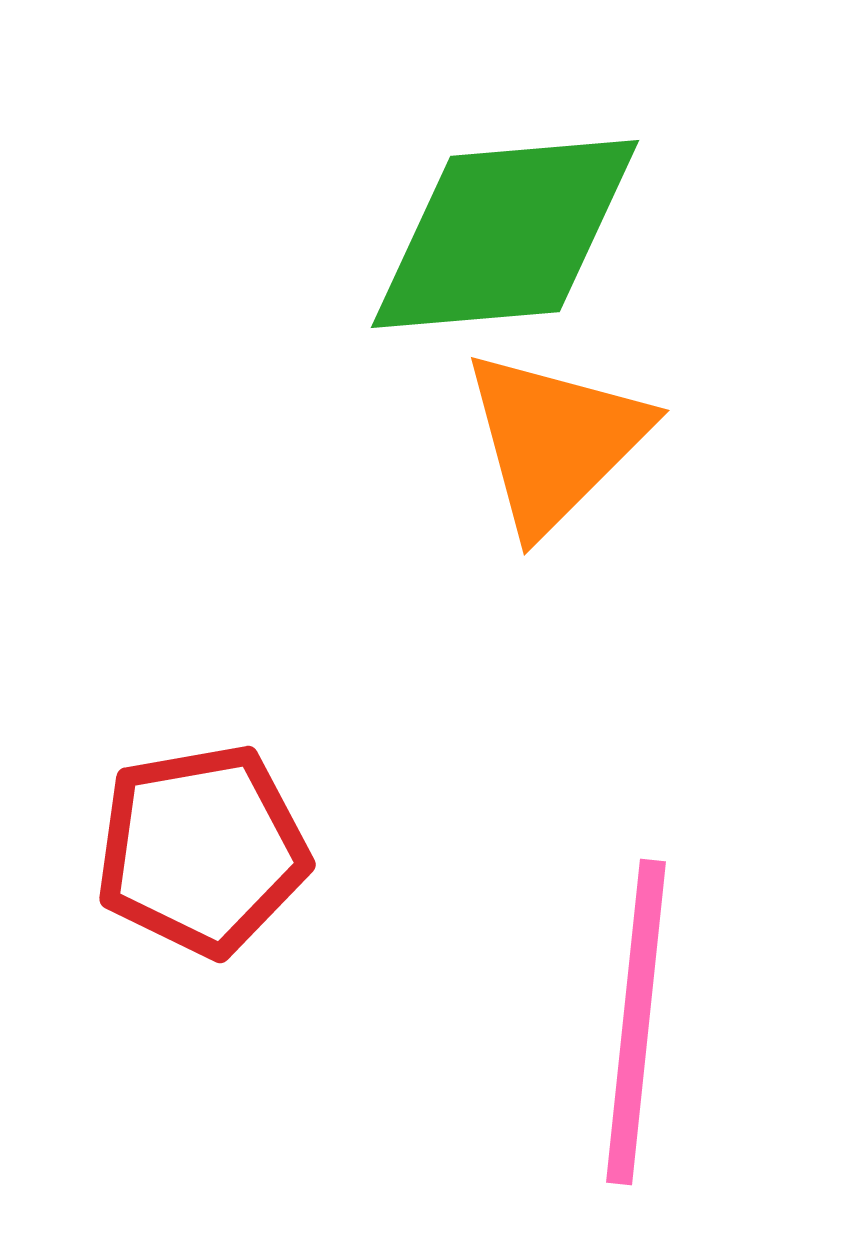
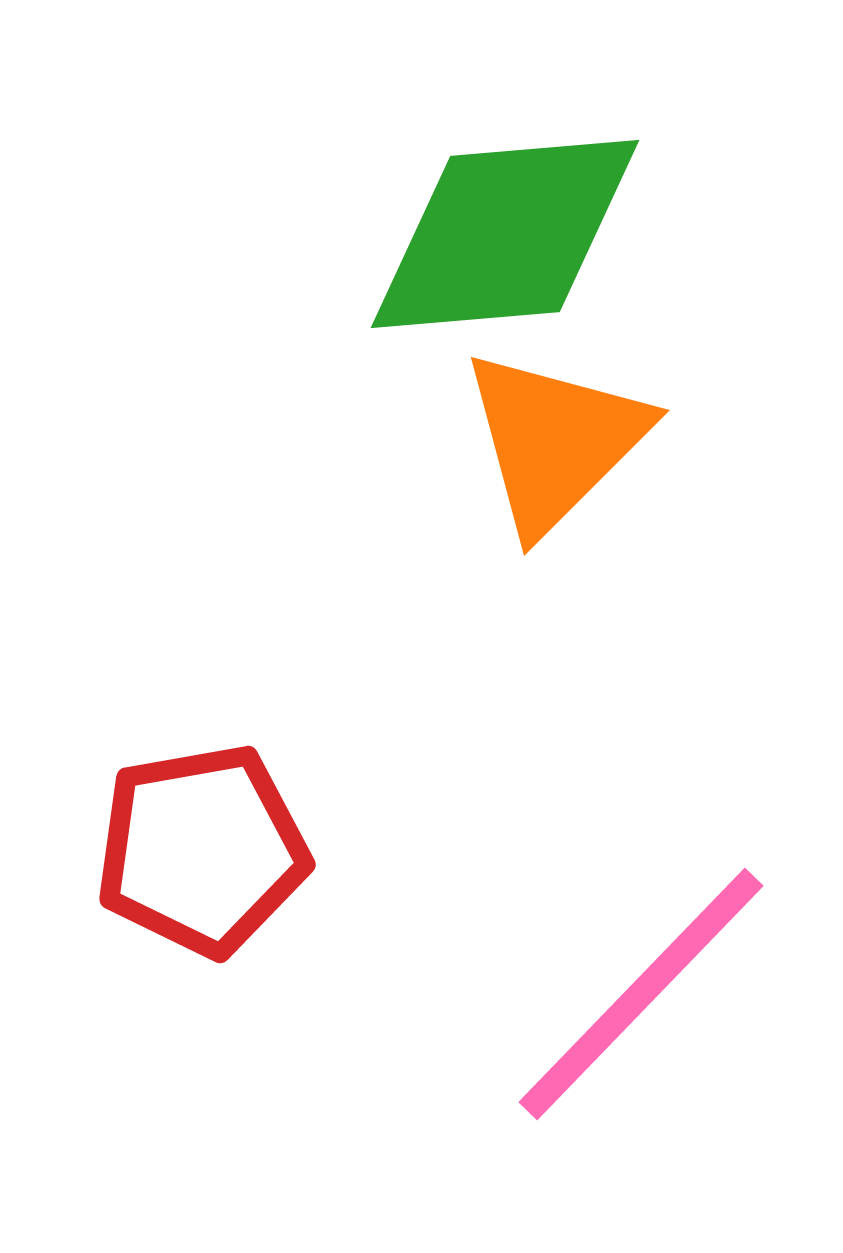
pink line: moved 5 px right, 28 px up; rotated 38 degrees clockwise
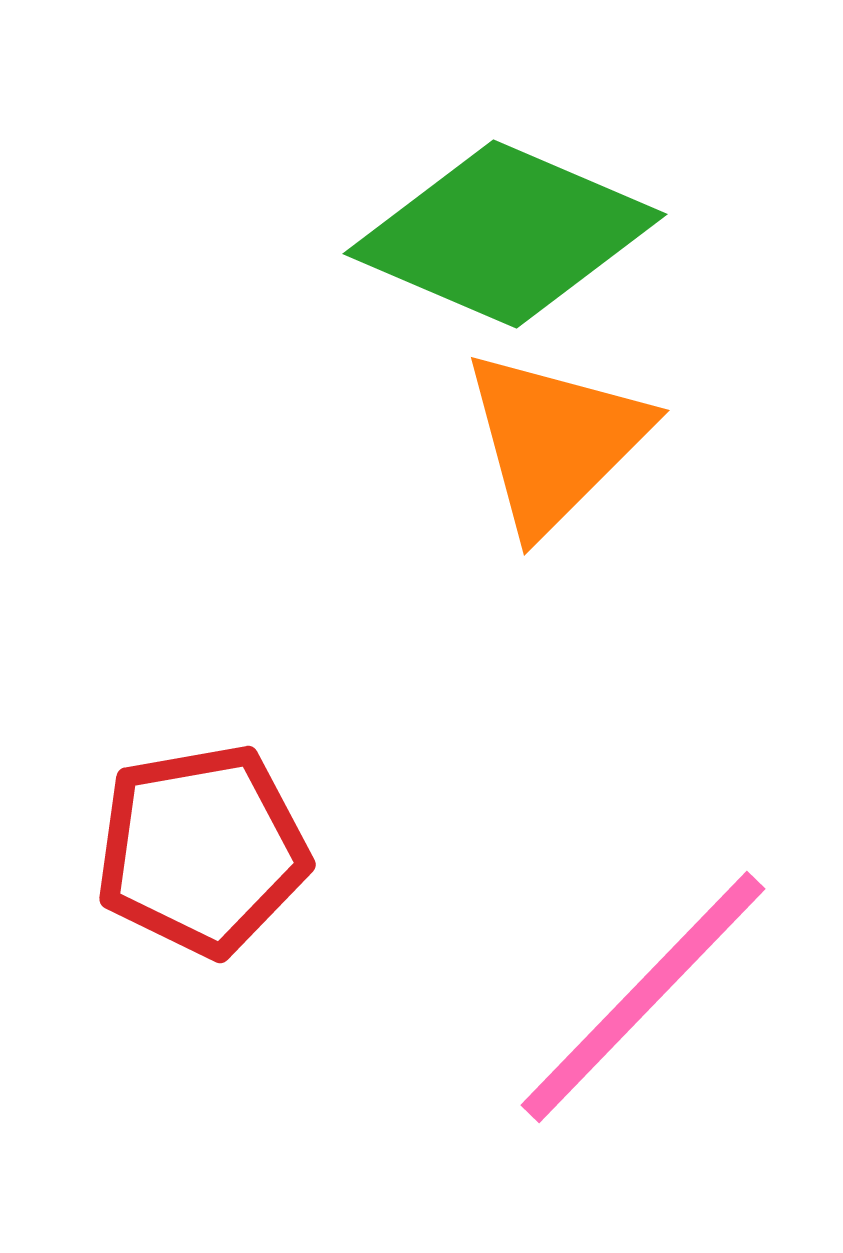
green diamond: rotated 28 degrees clockwise
pink line: moved 2 px right, 3 px down
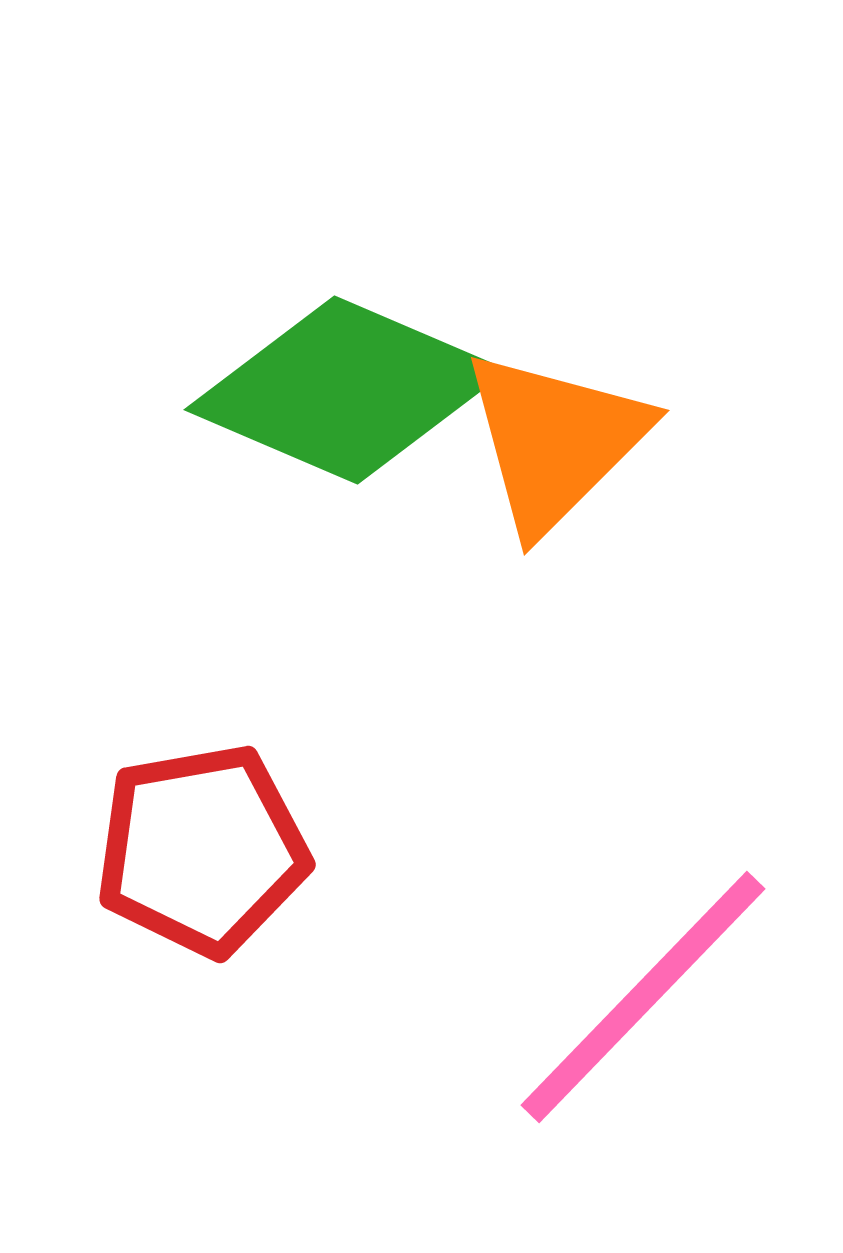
green diamond: moved 159 px left, 156 px down
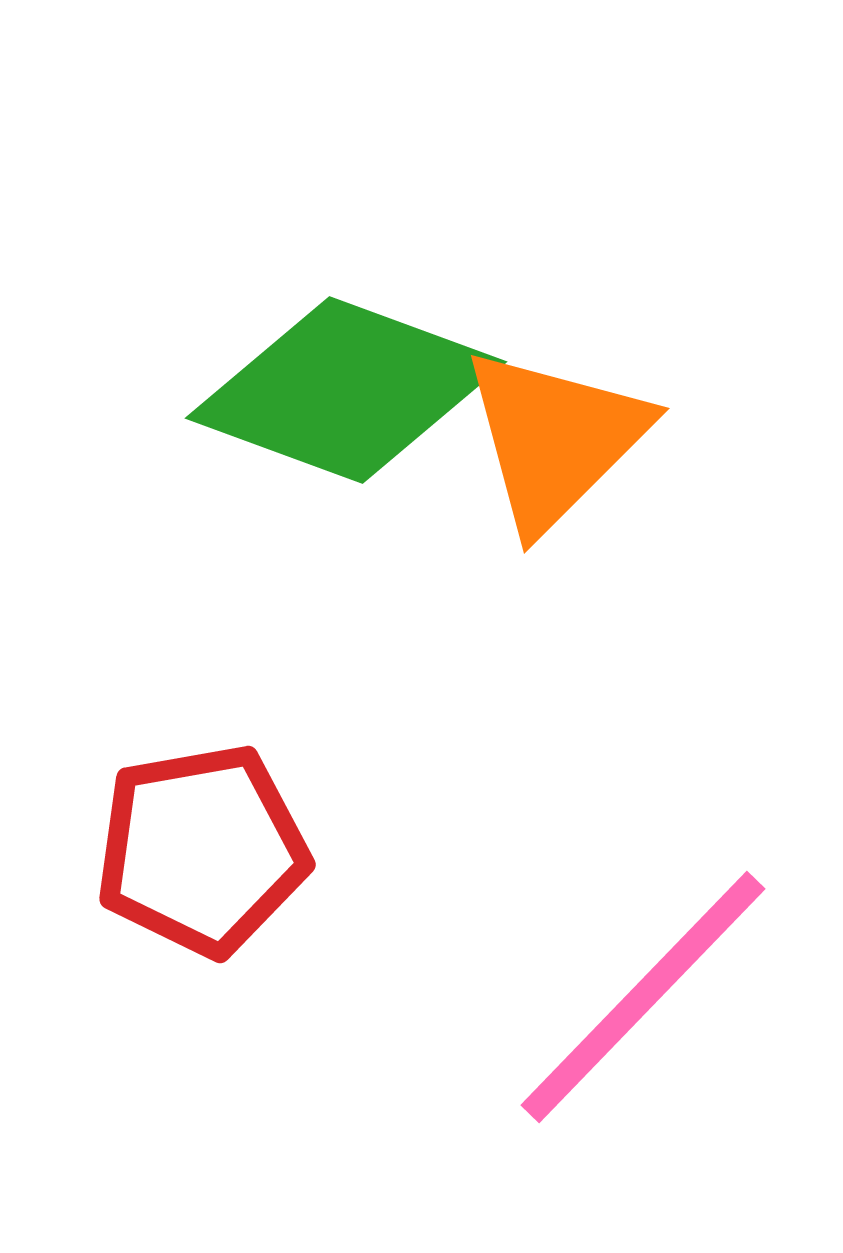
green diamond: rotated 3 degrees counterclockwise
orange triangle: moved 2 px up
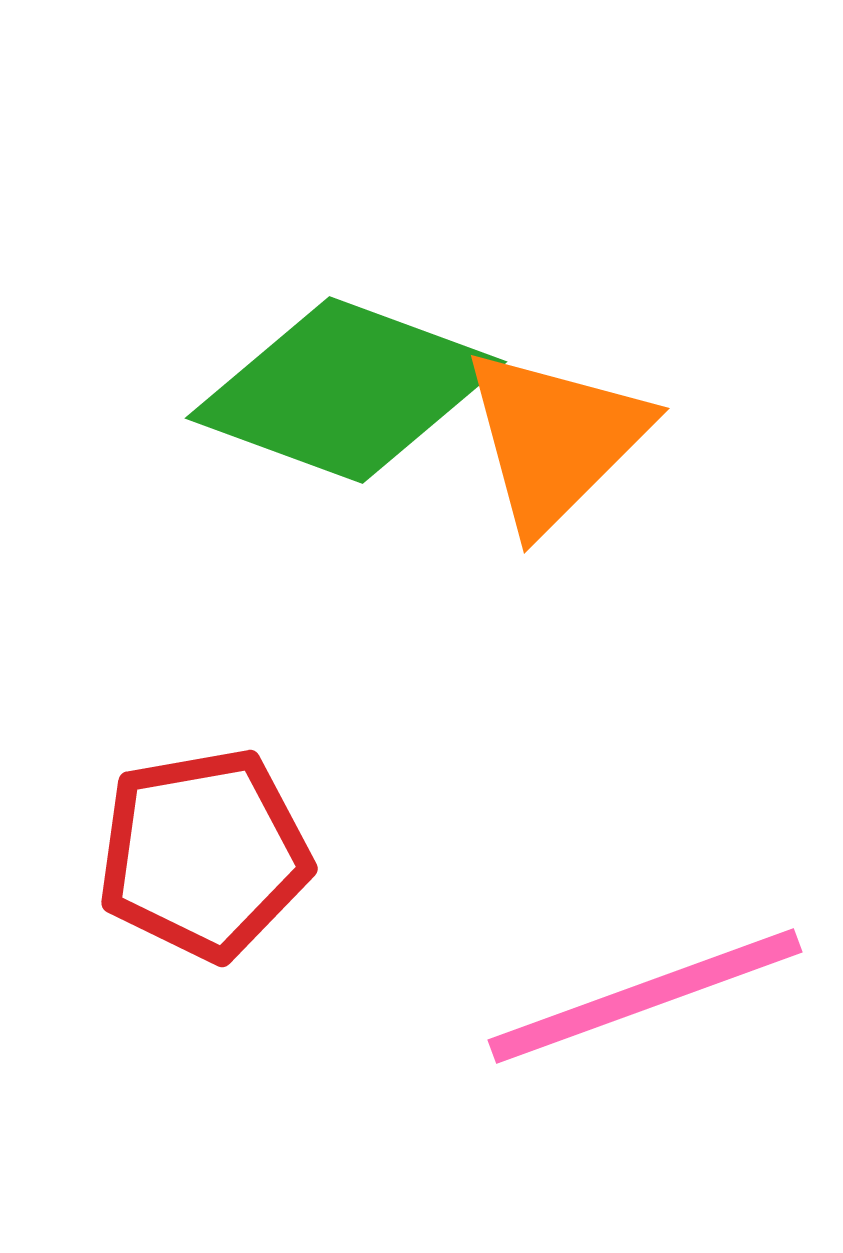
red pentagon: moved 2 px right, 4 px down
pink line: moved 2 px right, 1 px up; rotated 26 degrees clockwise
